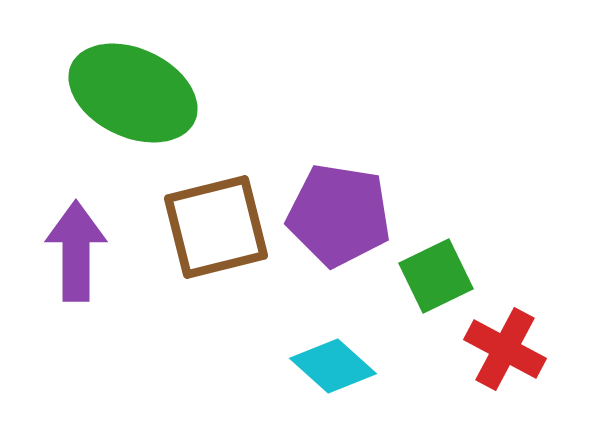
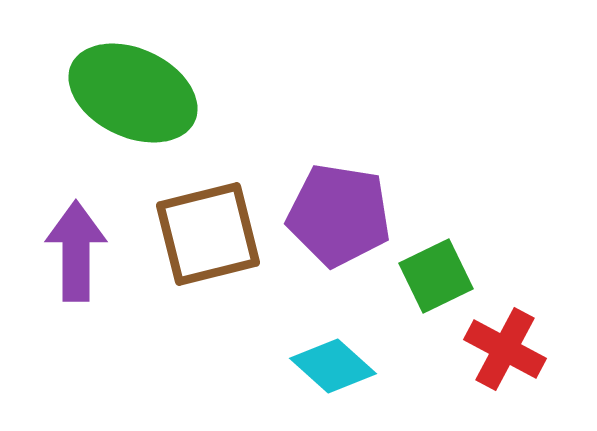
brown square: moved 8 px left, 7 px down
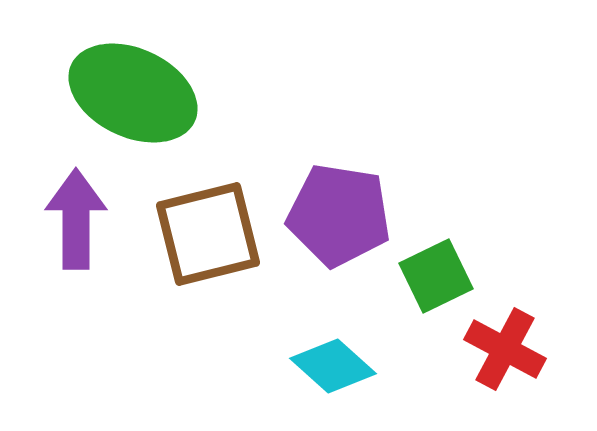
purple arrow: moved 32 px up
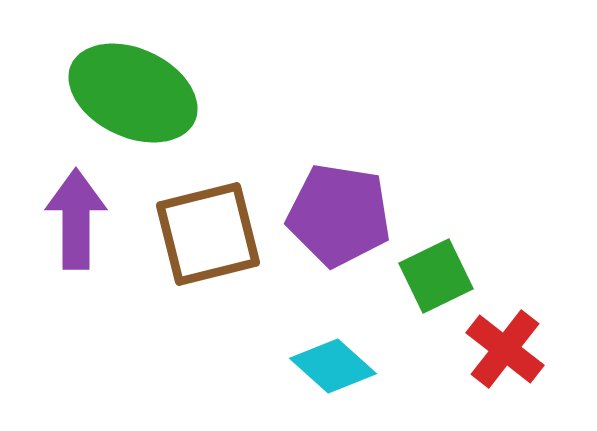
red cross: rotated 10 degrees clockwise
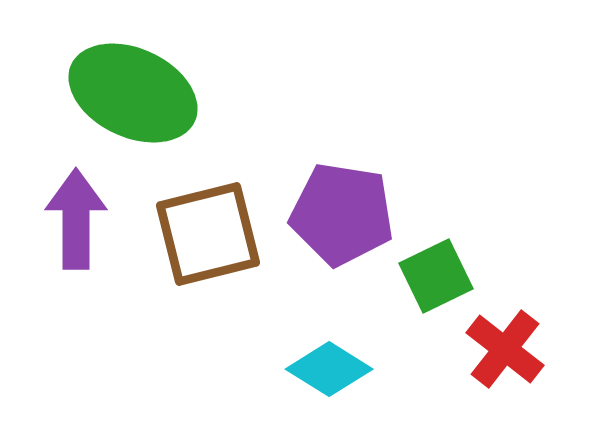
purple pentagon: moved 3 px right, 1 px up
cyan diamond: moved 4 px left, 3 px down; rotated 10 degrees counterclockwise
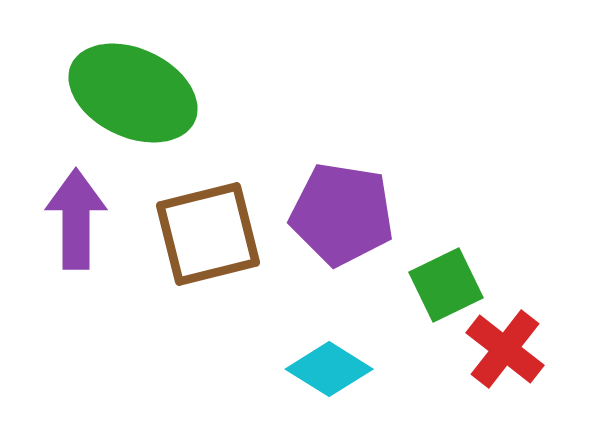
green square: moved 10 px right, 9 px down
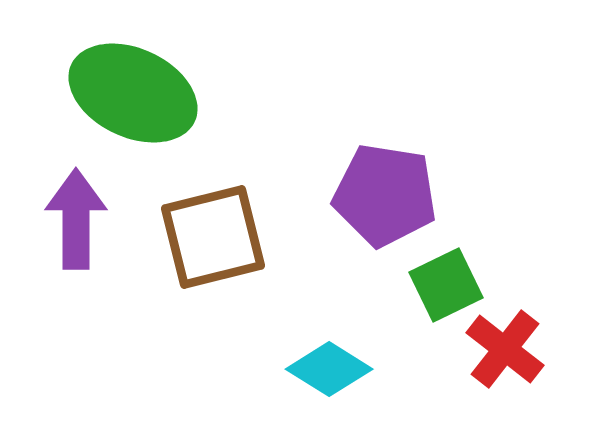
purple pentagon: moved 43 px right, 19 px up
brown square: moved 5 px right, 3 px down
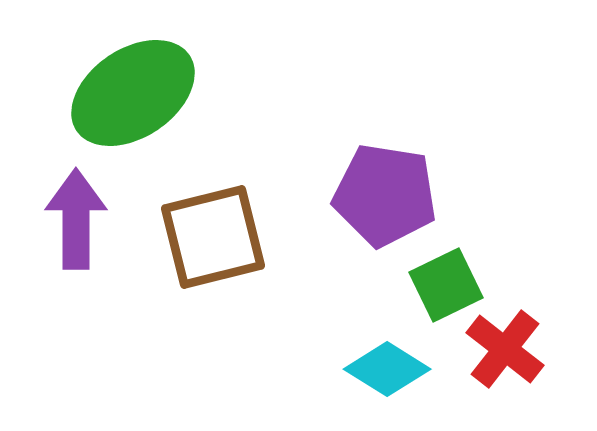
green ellipse: rotated 59 degrees counterclockwise
cyan diamond: moved 58 px right
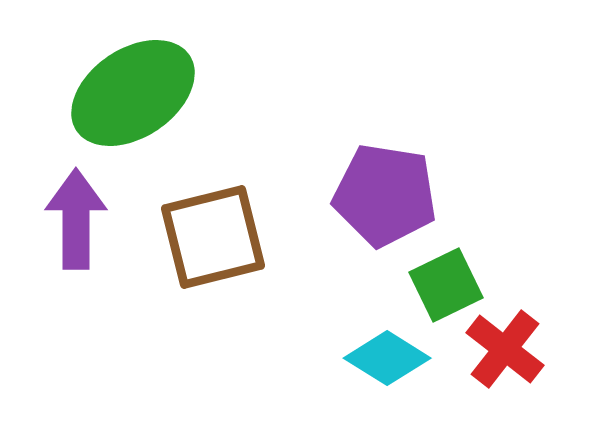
cyan diamond: moved 11 px up
